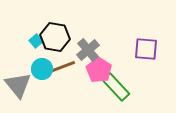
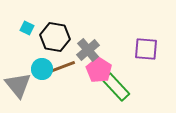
cyan square: moved 9 px left, 13 px up; rotated 24 degrees counterclockwise
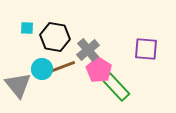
cyan square: rotated 24 degrees counterclockwise
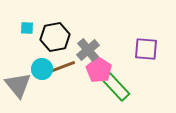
black hexagon: rotated 20 degrees counterclockwise
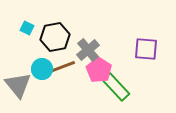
cyan square: rotated 24 degrees clockwise
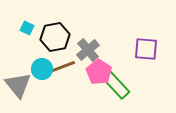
pink pentagon: moved 2 px down
green rectangle: moved 2 px up
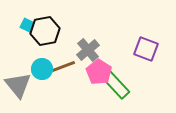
cyan square: moved 3 px up
black hexagon: moved 10 px left, 6 px up
purple square: rotated 15 degrees clockwise
